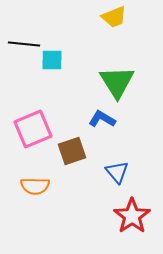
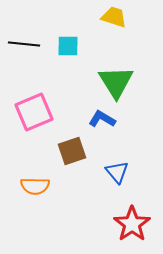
yellow trapezoid: rotated 140 degrees counterclockwise
cyan square: moved 16 px right, 14 px up
green triangle: moved 1 px left
pink square: moved 1 px right, 17 px up
red star: moved 8 px down
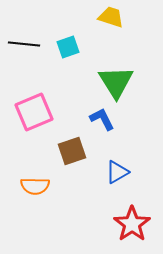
yellow trapezoid: moved 3 px left
cyan square: moved 1 px down; rotated 20 degrees counterclockwise
blue L-shape: rotated 32 degrees clockwise
blue triangle: rotated 40 degrees clockwise
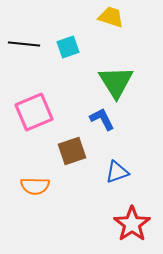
blue triangle: rotated 10 degrees clockwise
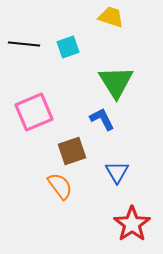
blue triangle: rotated 40 degrees counterclockwise
orange semicircle: moved 25 px right; rotated 128 degrees counterclockwise
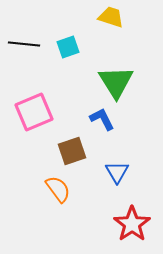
orange semicircle: moved 2 px left, 3 px down
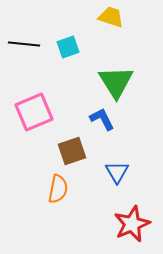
orange semicircle: rotated 48 degrees clockwise
red star: rotated 12 degrees clockwise
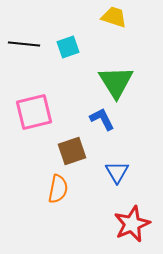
yellow trapezoid: moved 3 px right
pink square: rotated 9 degrees clockwise
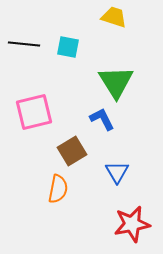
cyan square: rotated 30 degrees clockwise
brown square: rotated 12 degrees counterclockwise
red star: rotated 12 degrees clockwise
